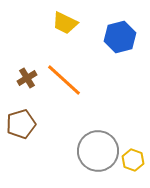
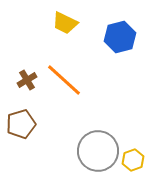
brown cross: moved 2 px down
yellow hexagon: rotated 20 degrees clockwise
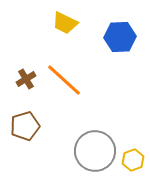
blue hexagon: rotated 12 degrees clockwise
brown cross: moved 1 px left, 1 px up
brown pentagon: moved 4 px right, 2 px down
gray circle: moved 3 px left
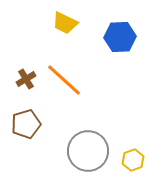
brown pentagon: moved 1 px right, 2 px up
gray circle: moved 7 px left
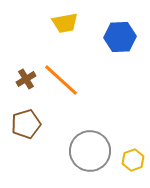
yellow trapezoid: rotated 36 degrees counterclockwise
orange line: moved 3 px left
gray circle: moved 2 px right
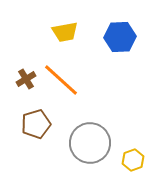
yellow trapezoid: moved 9 px down
brown pentagon: moved 10 px right
gray circle: moved 8 px up
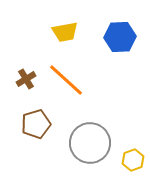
orange line: moved 5 px right
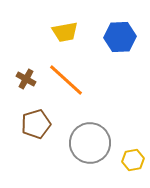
brown cross: rotated 30 degrees counterclockwise
yellow hexagon: rotated 10 degrees clockwise
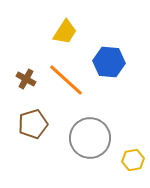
yellow trapezoid: rotated 48 degrees counterclockwise
blue hexagon: moved 11 px left, 25 px down; rotated 8 degrees clockwise
brown pentagon: moved 3 px left
gray circle: moved 5 px up
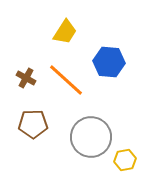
brown cross: moved 1 px up
brown pentagon: rotated 16 degrees clockwise
gray circle: moved 1 px right, 1 px up
yellow hexagon: moved 8 px left
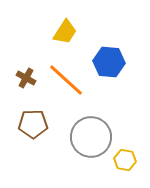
yellow hexagon: rotated 20 degrees clockwise
